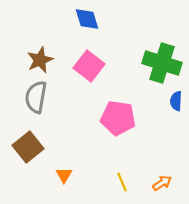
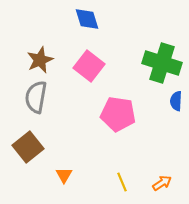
pink pentagon: moved 4 px up
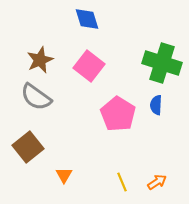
gray semicircle: rotated 64 degrees counterclockwise
blue semicircle: moved 20 px left, 4 px down
pink pentagon: rotated 24 degrees clockwise
orange arrow: moved 5 px left, 1 px up
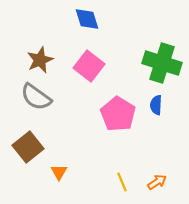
orange triangle: moved 5 px left, 3 px up
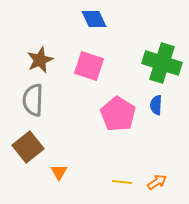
blue diamond: moved 7 px right; rotated 8 degrees counterclockwise
pink square: rotated 20 degrees counterclockwise
gray semicircle: moved 3 px left, 3 px down; rotated 56 degrees clockwise
yellow line: rotated 60 degrees counterclockwise
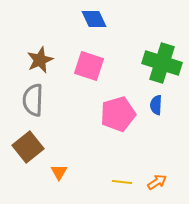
pink pentagon: rotated 24 degrees clockwise
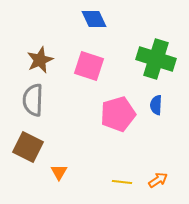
green cross: moved 6 px left, 4 px up
brown square: rotated 24 degrees counterclockwise
orange arrow: moved 1 px right, 2 px up
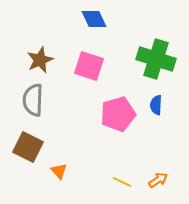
orange triangle: moved 1 px up; rotated 12 degrees counterclockwise
yellow line: rotated 18 degrees clockwise
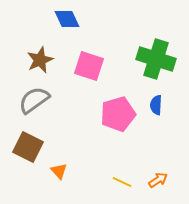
blue diamond: moved 27 px left
gray semicircle: moved 1 px right; rotated 52 degrees clockwise
